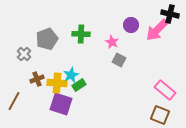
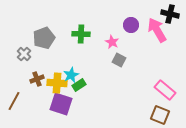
pink arrow: rotated 105 degrees clockwise
gray pentagon: moved 3 px left, 1 px up
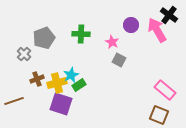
black cross: moved 1 px left, 1 px down; rotated 24 degrees clockwise
yellow cross: rotated 18 degrees counterclockwise
brown line: rotated 42 degrees clockwise
brown square: moved 1 px left
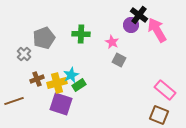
black cross: moved 30 px left
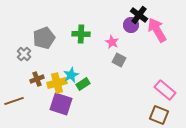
green rectangle: moved 4 px right, 1 px up
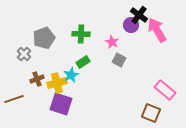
green rectangle: moved 22 px up
brown line: moved 2 px up
brown square: moved 8 px left, 2 px up
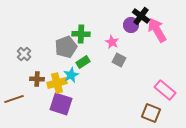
black cross: moved 2 px right, 1 px down
gray pentagon: moved 22 px right, 9 px down
brown cross: rotated 24 degrees clockwise
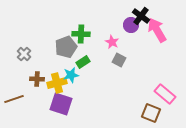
cyan star: rotated 14 degrees clockwise
pink rectangle: moved 4 px down
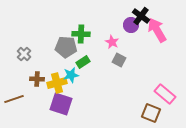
gray pentagon: rotated 25 degrees clockwise
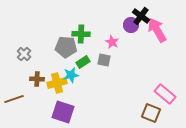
gray square: moved 15 px left; rotated 16 degrees counterclockwise
purple square: moved 2 px right, 8 px down
